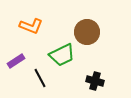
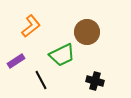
orange L-shape: rotated 60 degrees counterclockwise
black line: moved 1 px right, 2 px down
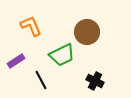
orange L-shape: rotated 75 degrees counterclockwise
black cross: rotated 12 degrees clockwise
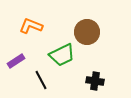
orange L-shape: rotated 45 degrees counterclockwise
black cross: rotated 18 degrees counterclockwise
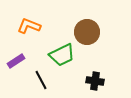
orange L-shape: moved 2 px left
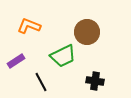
green trapezoid: moved 1 px right, 1 px down
black line: moved 2 px down
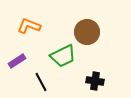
purple rectangle: moved 1 px right
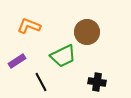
black cross: moved 2 px right, 1 px down
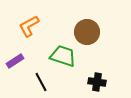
orange L-shape: rotated 50 degrees counterclockwise
green trapezoid: rotated 136 degrees counterclockwise
purple rectangle: moved 2 px left
